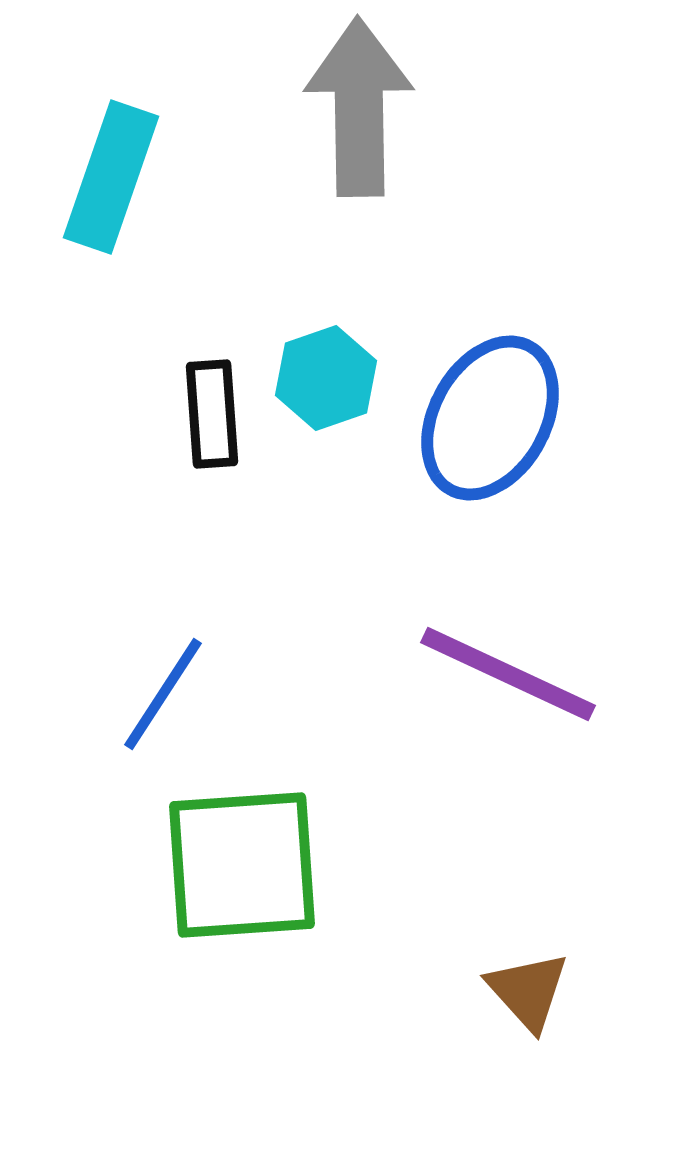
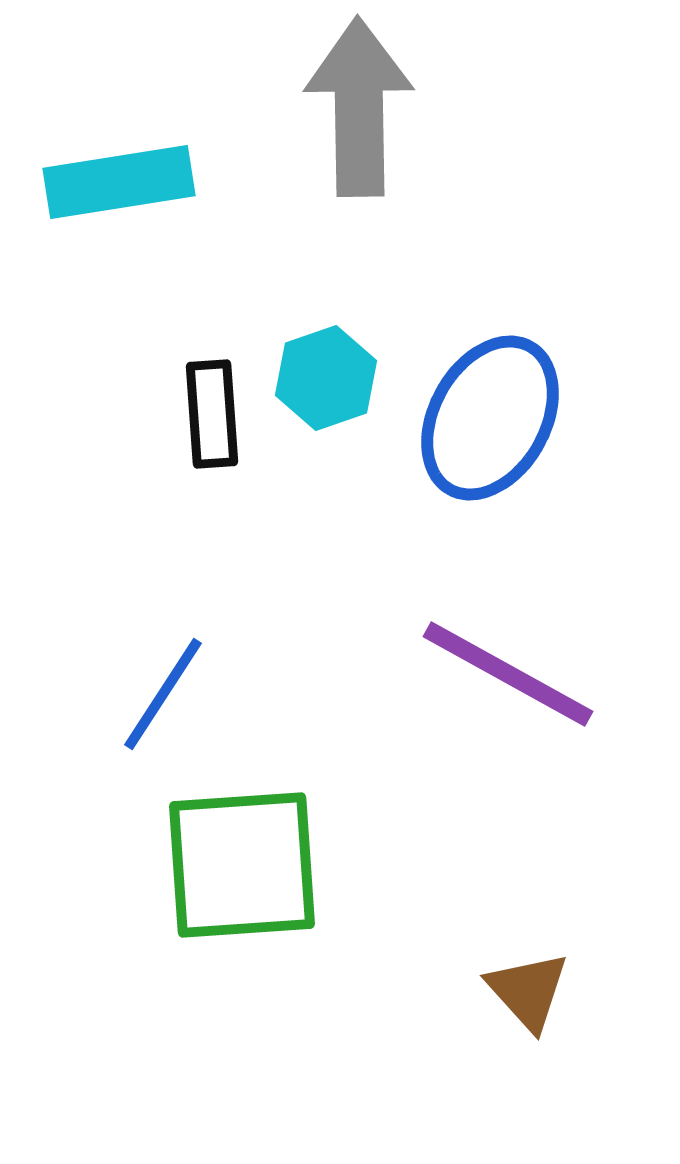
cyan rectangle: moved 8 px right, 5 px down; rotated 62 degrees clockwise
purple line: rotated 4 degrees clockwise
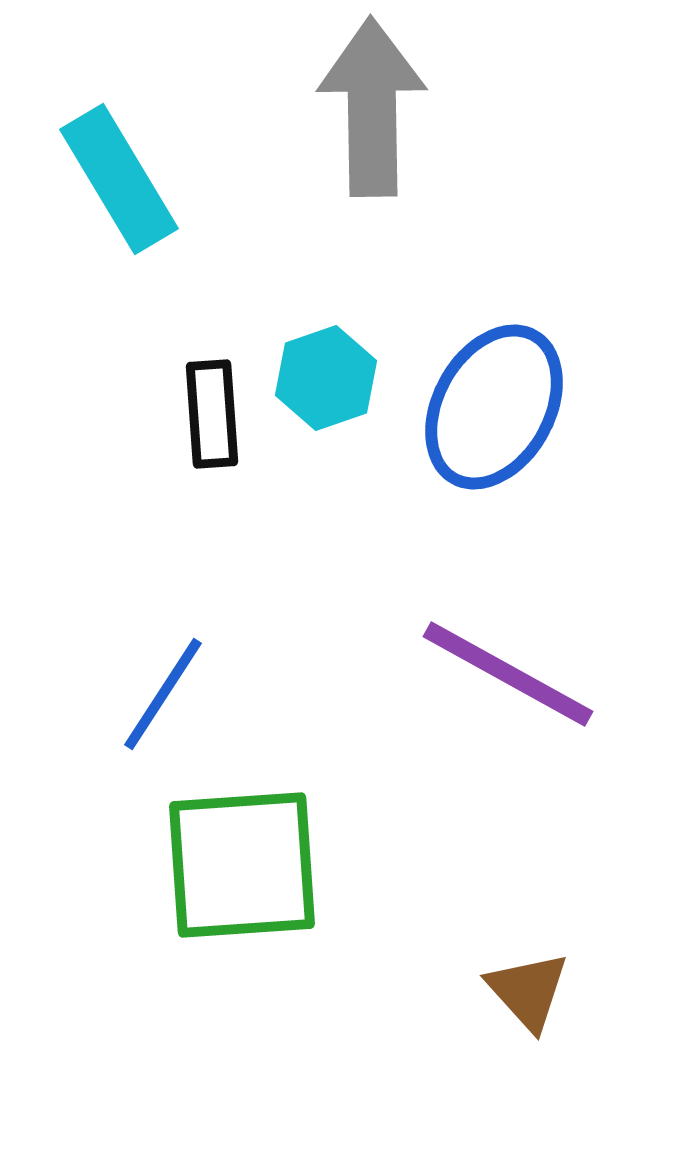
gray arrow: moved 13 px right
cyan rectangle: moved 3 px up; rotated 68 degrees clockwise
blue ellipse: moved 4 px right, 11 px up
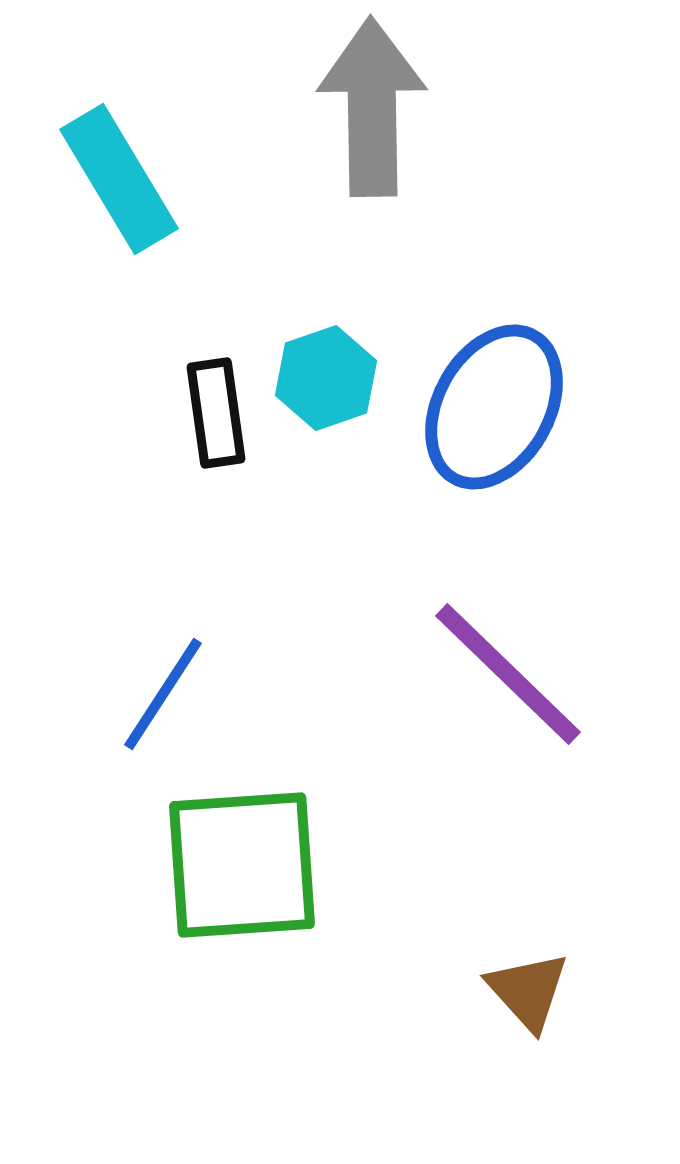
black rectangle: moved 4 px right, 1 px up; rotated 4 degrees counterclockwise
purple line: rotated 15 degrees clockwise
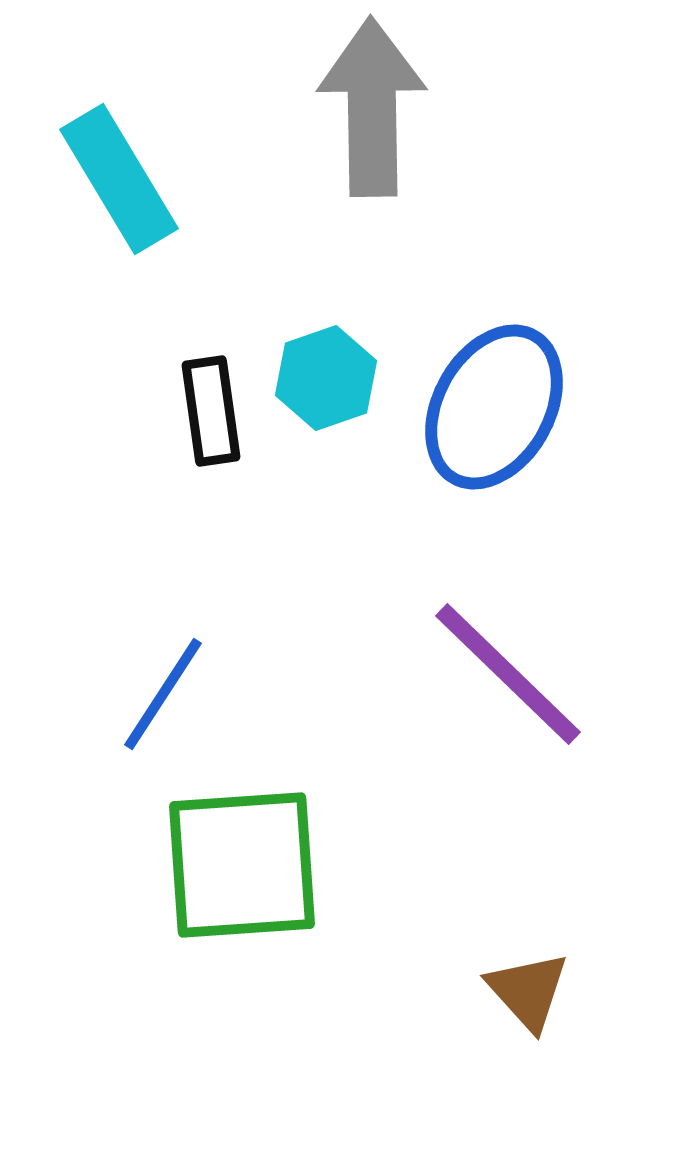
black rectangle: moved 5 px left, 2 px up
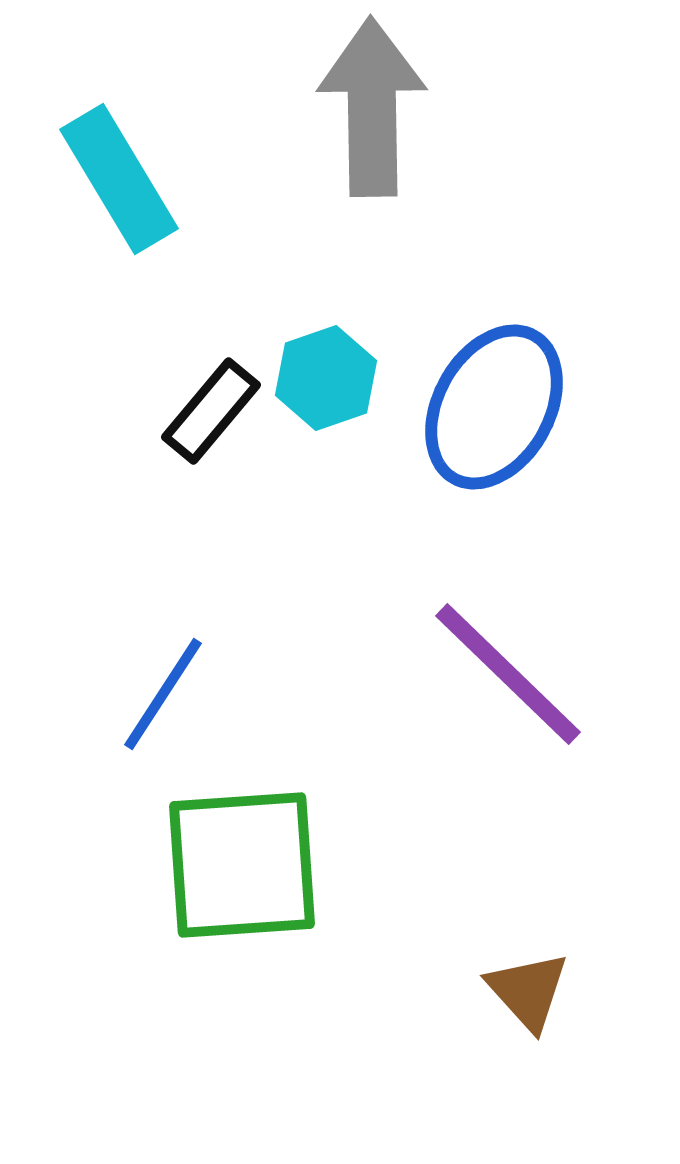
black rectangle: rotated 48 degrees clockwise
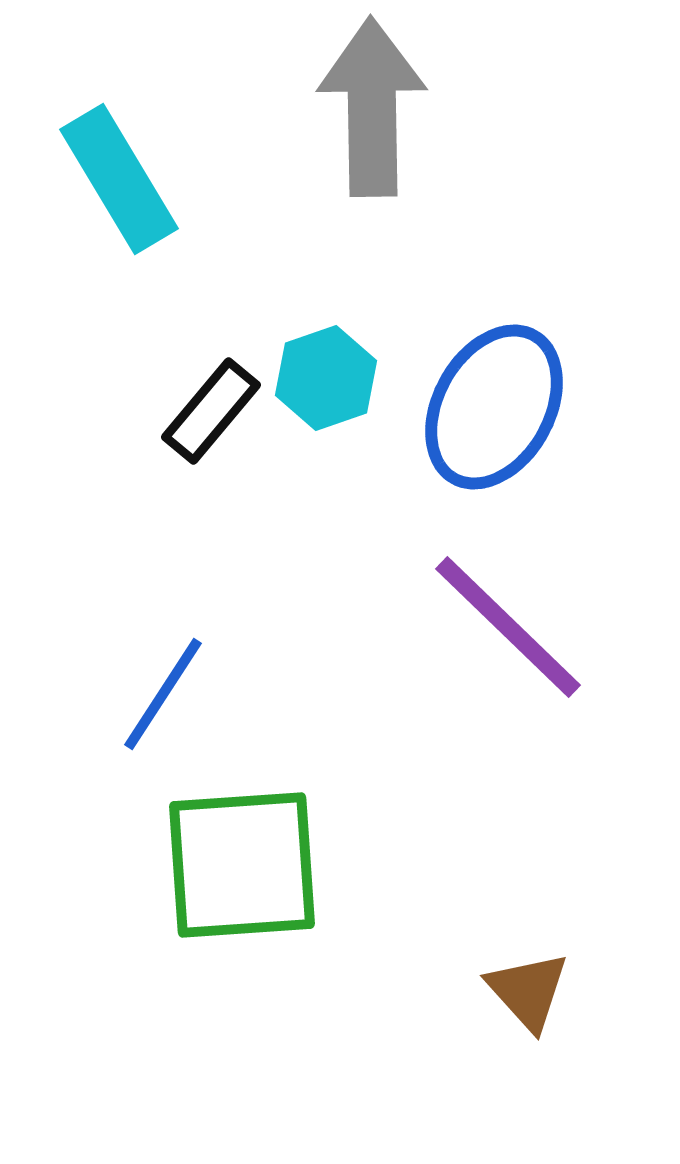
purple line: moved 47 px up
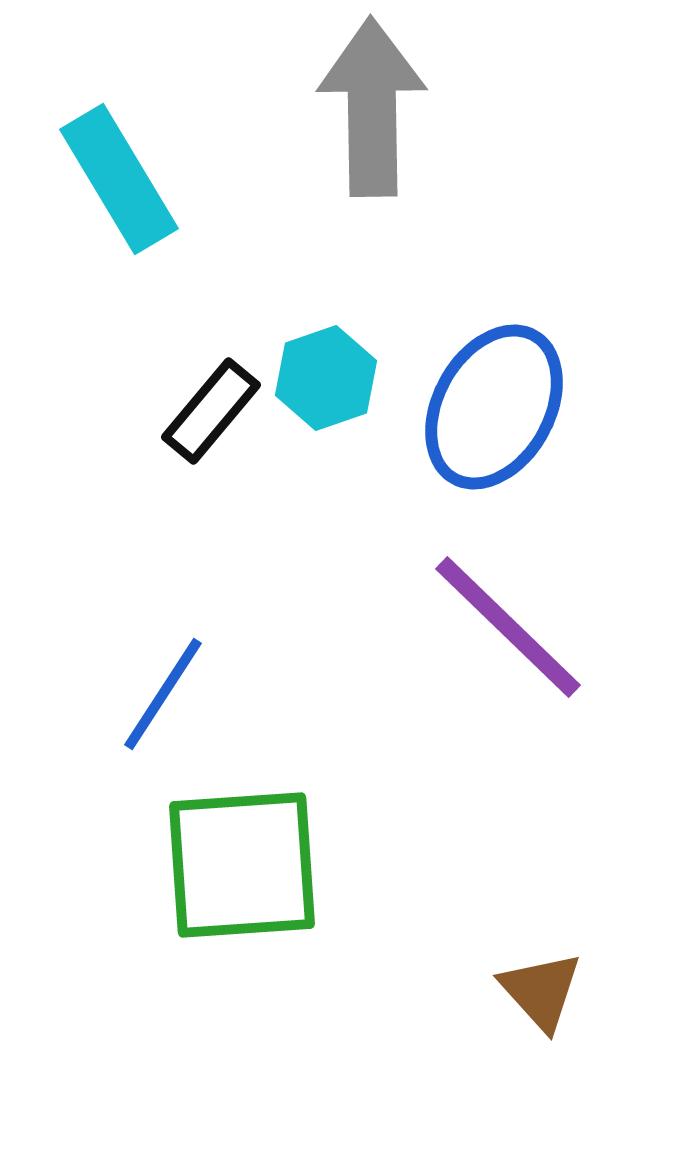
brown triangle: moved 13 px right
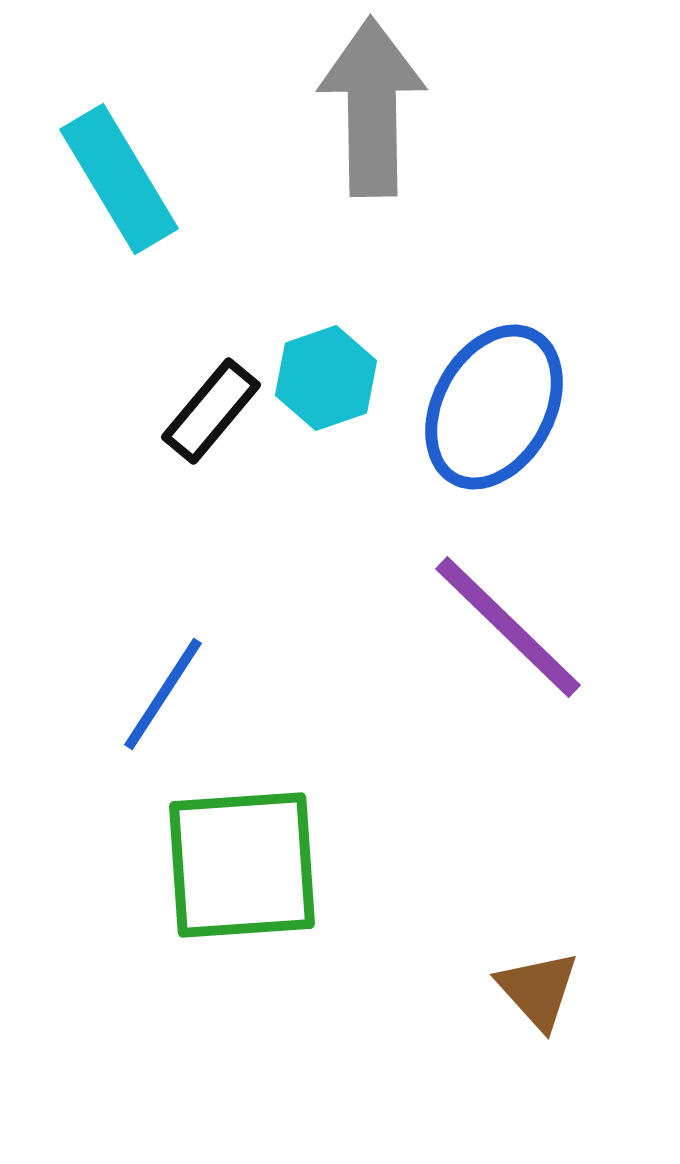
brown triangle: moved 3 px left, 1 px up
